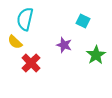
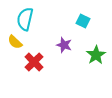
red cross: moved 3 px right, 1 px up
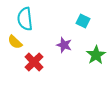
cyan semicircle: rotated 20 degrees counterclockwise
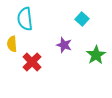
cyan square: moved 1 px left, 2 px up; rotated 16 degrees clockwise
yellow semicircle: moved 3 px left, 2 px down; rotated 42 degrees clockwise
red cross: moved 2 px left
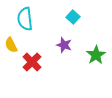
cyan square: moved 9 px left, 2 px up
yellow semicircle: moved 1 px left, 1 px down; rotated 21 degrees counterclockwise
